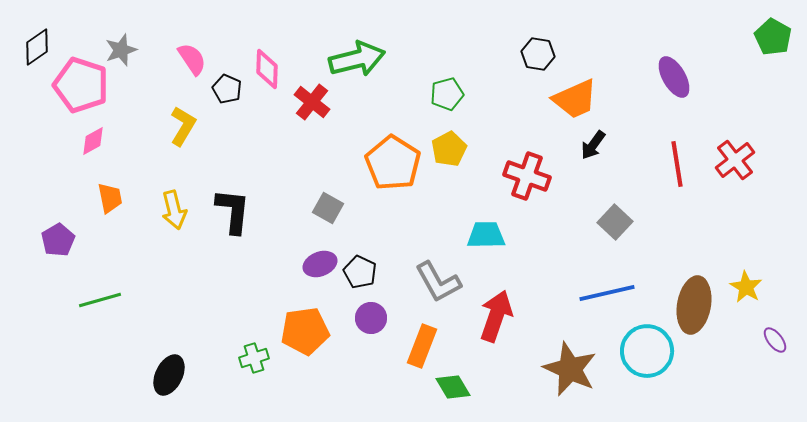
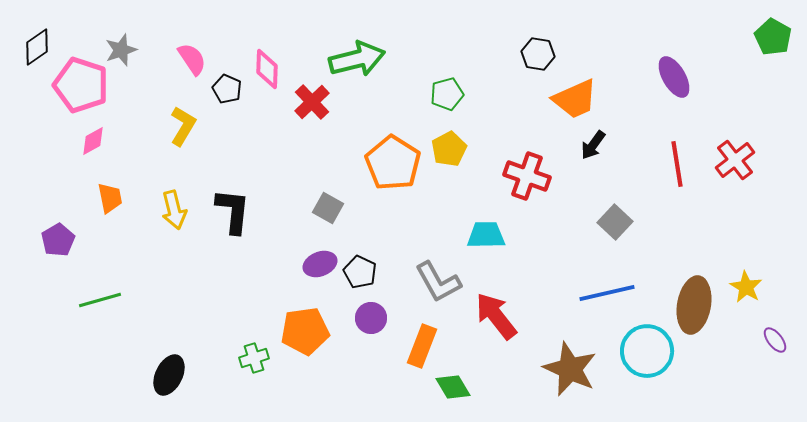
red cross at (312, 102): rotated 9 degrees clockwise
red arrow at (496, 316): rotated 57 degrees counterclockwise
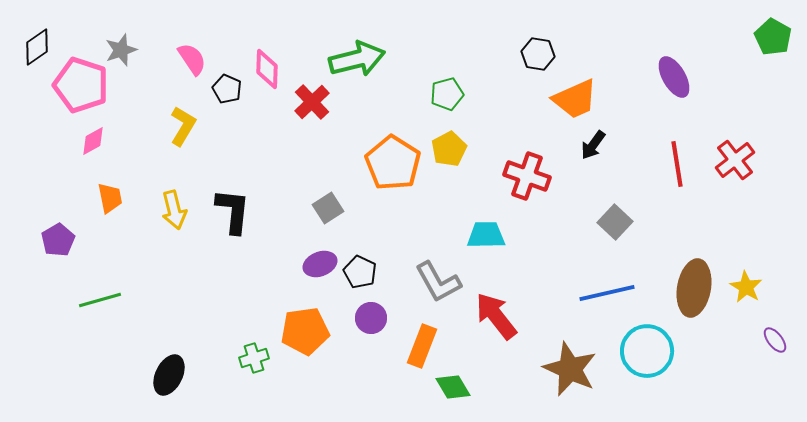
gray square at (328, 208): rotated 28 degrees clockwise
brown ellipse at (694, 305): moved 17 px up
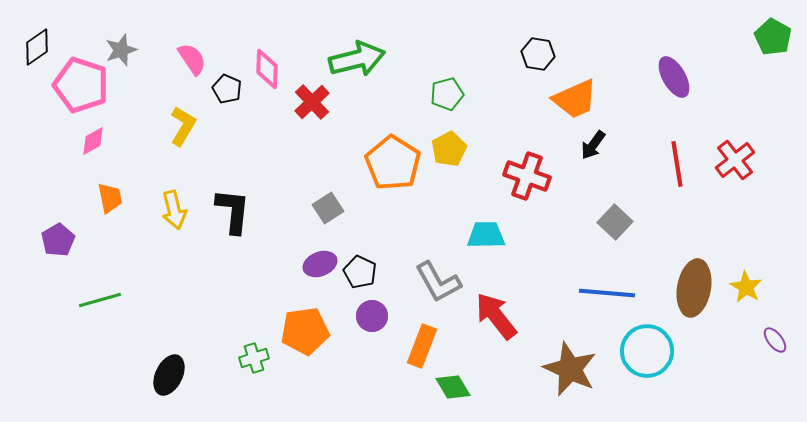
blue line at (607, 293): rotated 18 degrees clockwise
purple circle at (371, 318): moved 1 px right, 2 px up
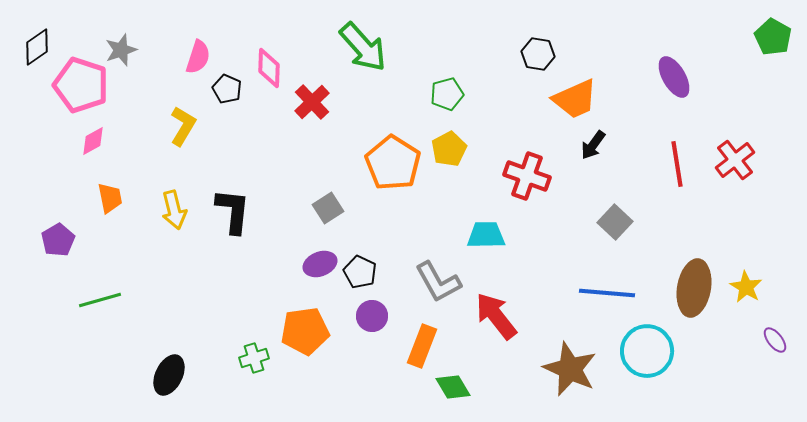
pink semicircle at (192, 59): moved 6 px right, 2 px up; rotated 52 degrees clockwise
green arrow at (357, 59): moved 6 px right, 12 px up; rotated 62 degrees clockwise
pink diamond at (267, 69): moved 2 px right, 1 px up
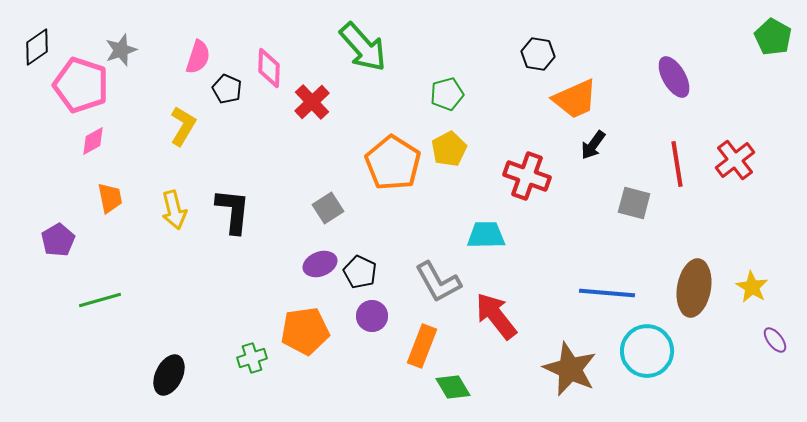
gray square at (615, 222): moved 19 px right, 19 px up; rotated 28 degrees counterclockwise
yellow star at (746, 287): moved 6 px right
green cross at (254, 358): moved 2 px left
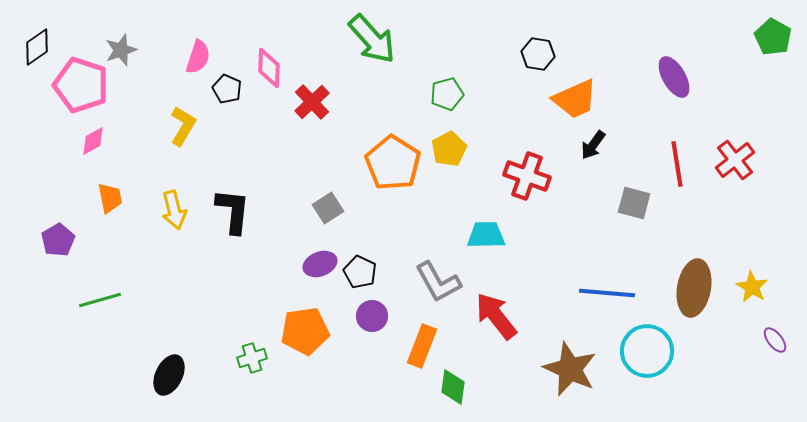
green arrow at (363, 47): moved 9 px right, 8 px up
green diamond at (453, 387): rotated 39 degrees clockwise
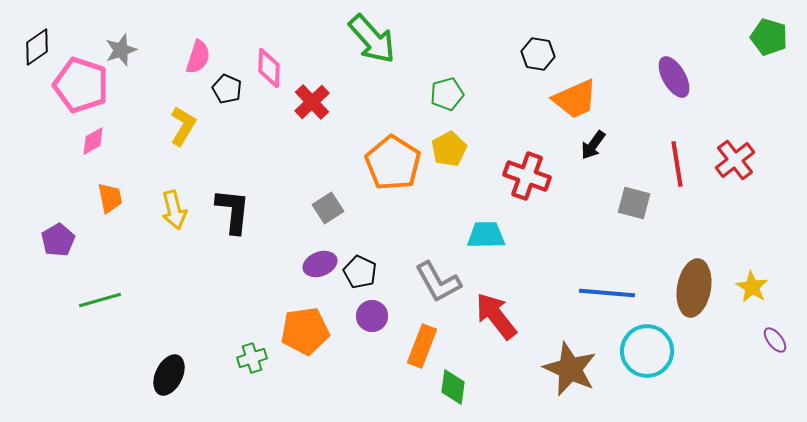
green pentagon at (773, 37): moved 4 px left; rotated 12 degrees counterclockwise
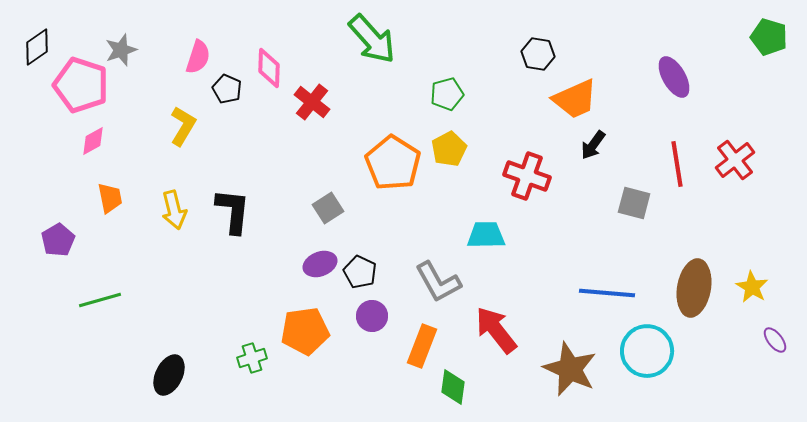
red cross at (312, 102): rotated 9 degrees counterclockwise
red arrow at (496, 316): moved 14 px down
